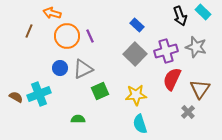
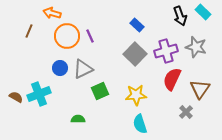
gray cross: moved 2 px left
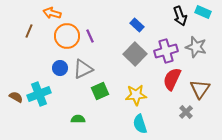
cyan rectangle: rotated 21 degrees counterclockwise
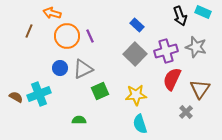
green semicircle: moved 1 px right, 1 px down
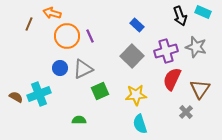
brown line: moved 7 px up
gray square: moved 3 px left, 2 px down
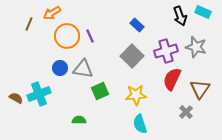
orange arrow: rotated 48 degrees counterclockwise
gray triangle: rotated 35 degrees clockwise
brown semicircle: moved 1 px down
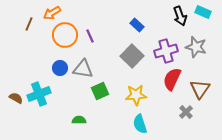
orange circle: moved 2 px left, 1 px up
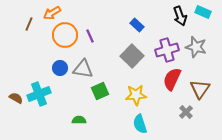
purple cross: moved 1 px right, 1 px up
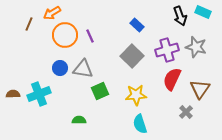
brown semicircle: moved 3 px left, 4 px up; rotated 32 degrees counterclockwise
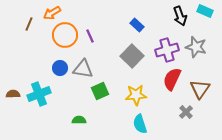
cyan rectangle: moved 2 px right, 1 px up
